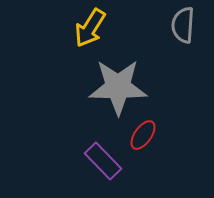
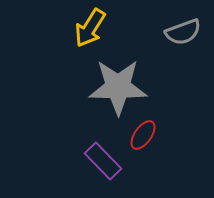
gray semicircle: moved 7 px down; rotated 114 degrees counterclockwise
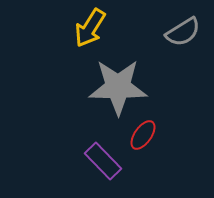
gray semicircle: rotated 12 degrees counterclockwise
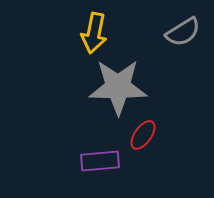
yellow arrow: moved 4 px right, 5 px down; rotated 21 degrees counterclockwise
purple rectangle: moved 3 px left; rotated 51 degrees counterclockwise
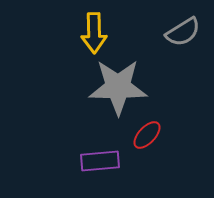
yellow arrow: rotated 12 degrees counterclockwise
red ellipse: moved 4 px right; rotated 8 degrees clockwise
